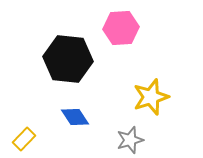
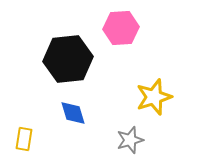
black hexagon: rotated 12 degrees counterclockwise
yellow star: moved 3 px right
blue diamond: moved 2 px left, 4 px up; rotated 16 degrees clockwise
yellow rectangle: rotated 35 degrees counterclockwise
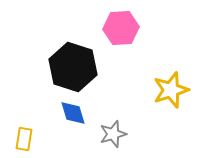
black hexagon: moved 5 px right, 8 px down; rotated 24 degrees clockwise
yellow star: moved 17 px right, 7 px up
gray star: moved 17 px left, 6 px up
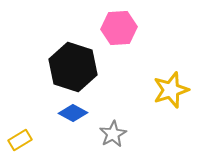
pink hexagon: moved 2 px left
blue diamond: rotated 44 degrees counterclockwise
gray star: rotated 12 degrees counterclockwise
yellow rectangle: moved 4 px left, 1 px down; rotated 50 degrees clockwise
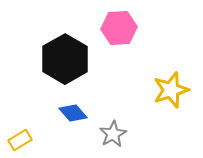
black hexagon: moved 8 px left, 8 px up; rotated 12 degrees clockwise
blue diamond: rotated 20 degrees clockwise
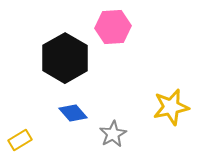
pink hexagon: moved 6 px left, 1 px up
black hexagon: moved 1 px up
yellow star: moved 17 px down; rotated 6 degrees clockwise
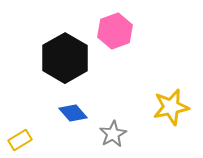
pink hexagon: moved 2 px right, 4 px down; rotated 16 degrees counterclockwise
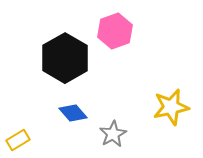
yellow rectangle: moved 2 px left
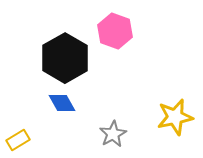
pink hexagon: rotated 20 degrees counterclockwise
yellow star: moved 4 px right, 10 px down
blue diamond: moved 11 px left, 10 px up; rotated 12 degrees clockwise
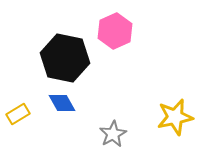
pink hexagon: rotated 16 degrees clockwise
black hexagon: rotated 18 degrees counterclockwise
yellow rectangle: moved 26 px up
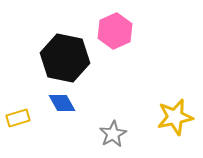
yellow rectangle: moved 4 px down; rotated 15 degrees clockwise
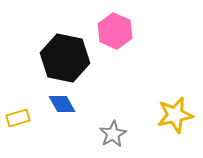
pink hexagon: rotated 12 degrees counterclockwise
blue diamond: moved 1 px down
yellow star: moved 2 px up
